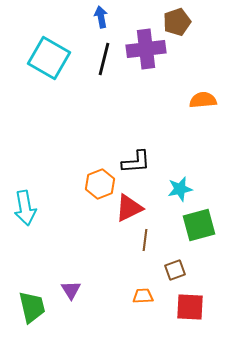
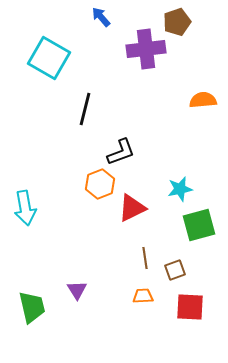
blue arrow: rotated 30 degrees counterclockwise
black line: moved 19 px left, 50 px down
black L-shape: moved 15 px left, 10 px up; rotated 16 degrees counterclockwise
red triangle: moved 3 px right
brown line: moved 18 px down; rotated 15 degrees counterclockwise
purple triangle: moved 6 px right
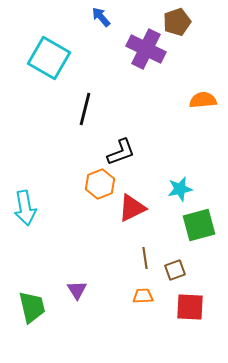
purple cross: rotated 33 degrees clockwise
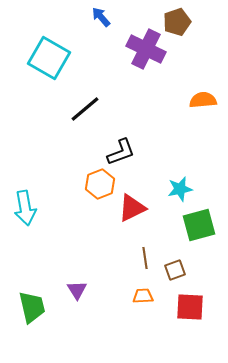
black line: rotated 36 degrees clockwise
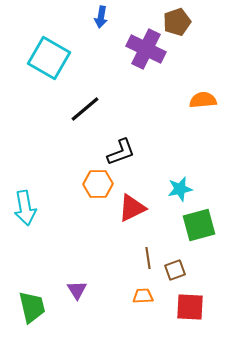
blue arrow: rotated 130 degrees counterclockwise
orange hexagon: moved 2 px left; rotated 20 degrees clockwise
brown line: moved 3 px right
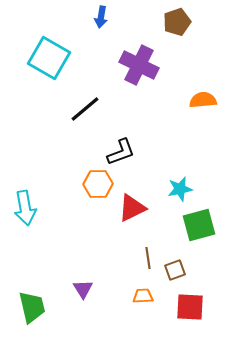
purple cross: moved 7 px left, 16 px down
purple triangle: moved 6 px right, 1 px up
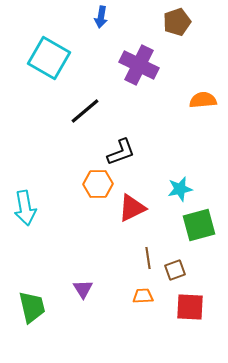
black line: moved 2 px down
